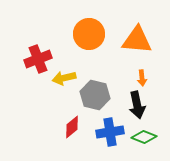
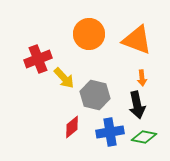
orange triangle: rotated 16 degrees clockwise
yellow arrow: rotated 120 degrees counterclockwise
green diamond: rotated 10 degrees counterclockwise
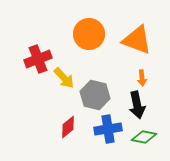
red diamond: moved 4 px left
blue cross: moved 2 px left, 3 px up
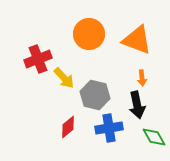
blue cross: moved 1 px right, 1 px up
green diamond: moved 10 px right; rotated 50 degrees clockwise
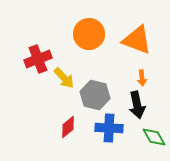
blue cross: rotated 12 degrees clockwise
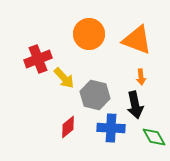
orange arrow: moved 1 px left, 1 px up
black arrow: moved 2 px left
blue cross: moved 2 px right
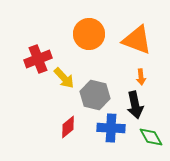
green diamond: moved 3 px left
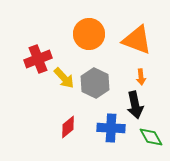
gray hexagon: moved 12 px up; rotated 12 degrees clockwise
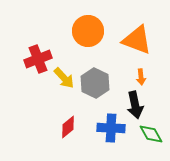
orange circle: moved 1 px left, 3 px up
green diamond: moved 3 px up
